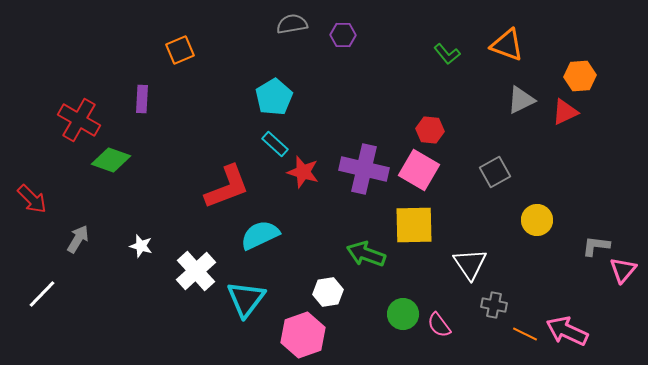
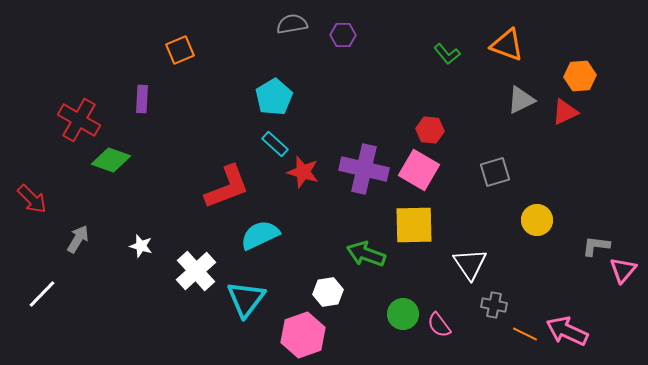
gray square: rotated 12 degrees clockwise
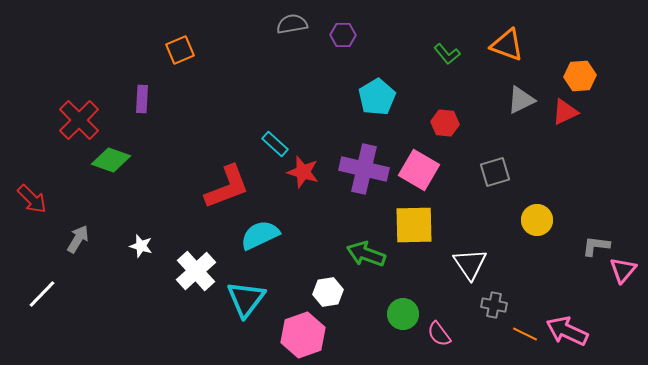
cyan pentagon: moved 103 px right
red cross: rotated 15 degrees clockwise
red hexagon: moved 15 px right, 7 px up
pink semicircle: moved 9 px down
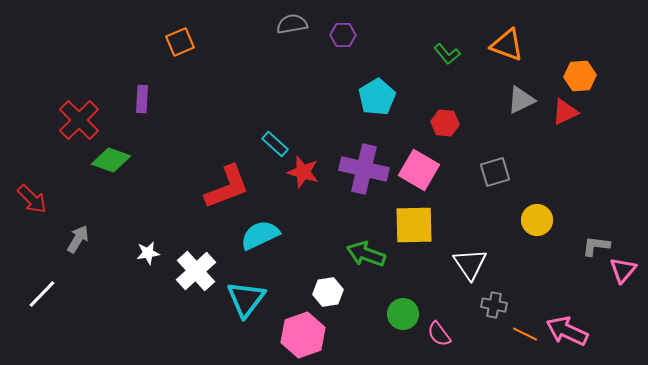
orange square: moved 8 px up
white star: moved 7 px right, 7 px down; rotated 25 degrees counterclockwise
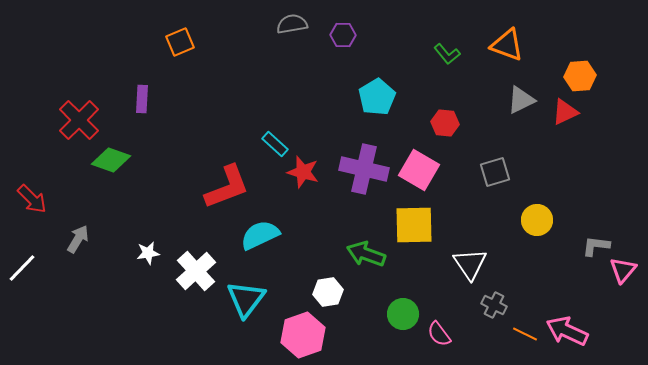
white line: moved 20 px left, 26 px up
gray cross: rotated 15 degrees clockwise
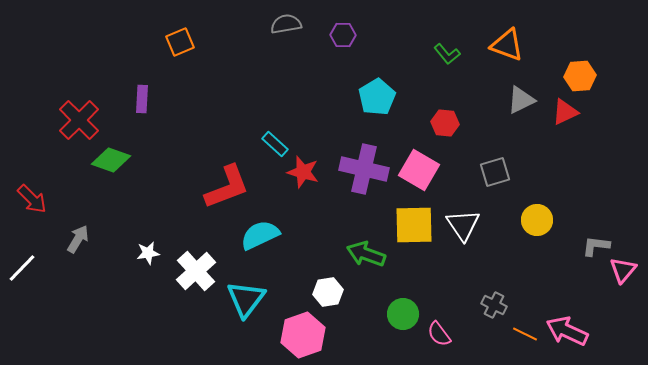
gray semicircle: moved 6 px left
white triangle: moved 7 px left, 39 px up
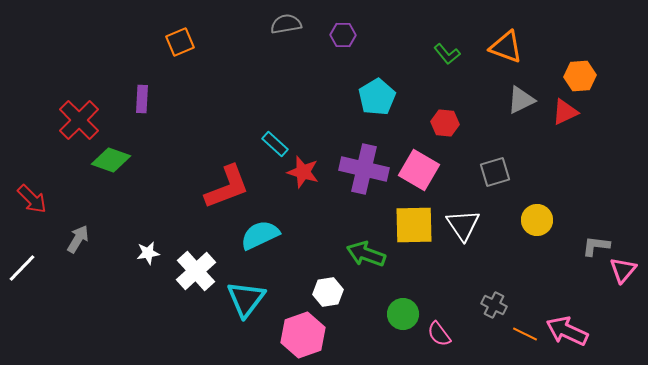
orange triangle: moved 1 px left, 2 px down
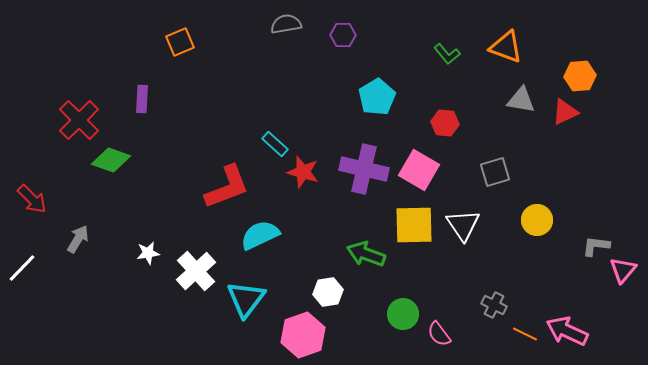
gray triangle: rotated 36 degrees clockwise
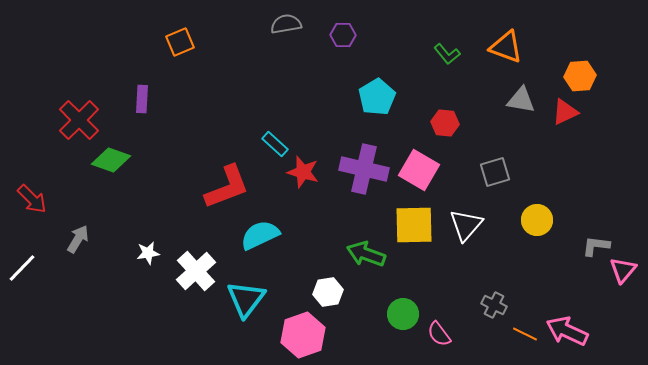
white triangle: moved 3 px right; rotated 15 degrees clockwise
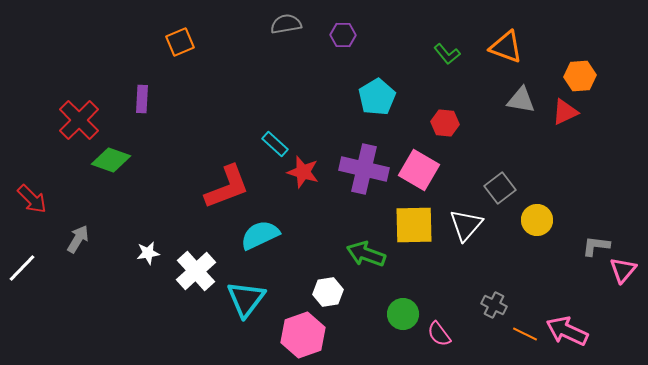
gray square: moved 5 px right, 16 px down; rotated 20 degrees counterclockwise
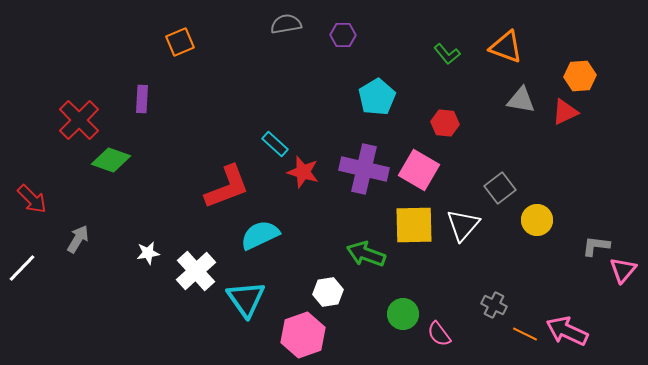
white triangle: moved 3 px left
cyan triangle: rotated 12 degrees counterclockwise
